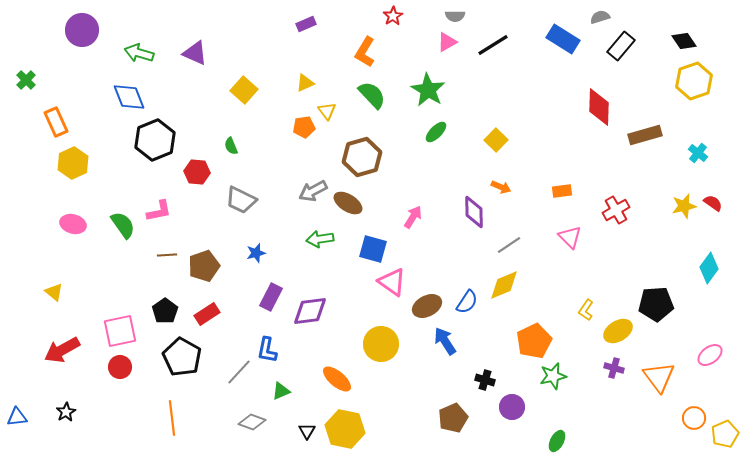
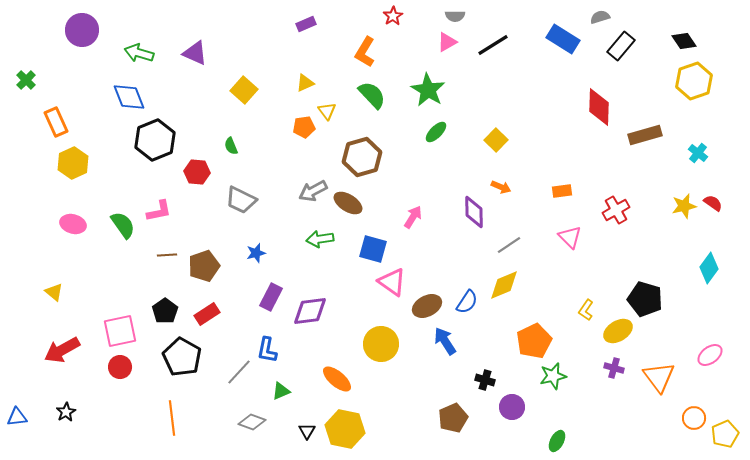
black pentagon at (656, 304): moved 11 px left, 5 px up; rotated 20 degrees clockwise
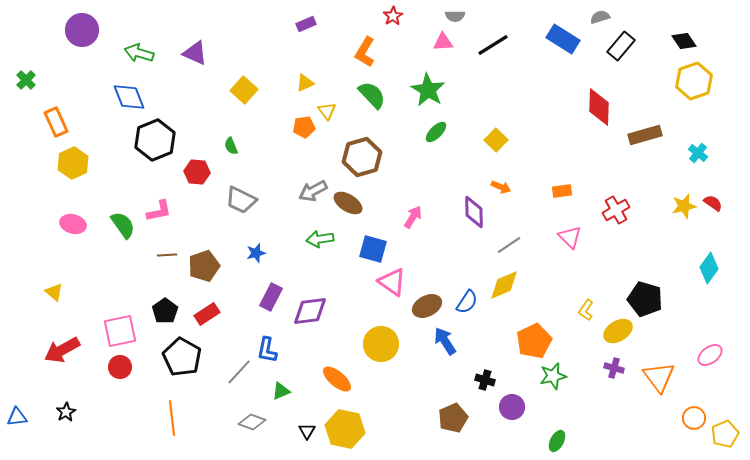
pink triangle at (447, 42): moved 4 px left; rotated 25 degrees clockwise
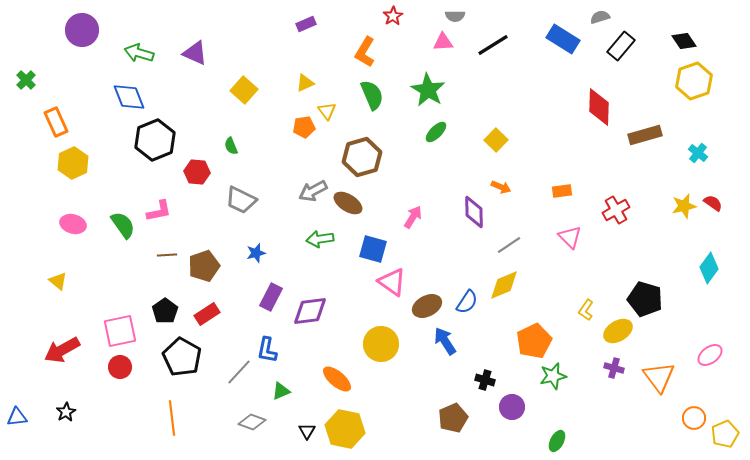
green semicircle at (372, 95): rotated 20 degrees clockwise
yellow triangle at (54, 292): moved 4 px right, 11 px up
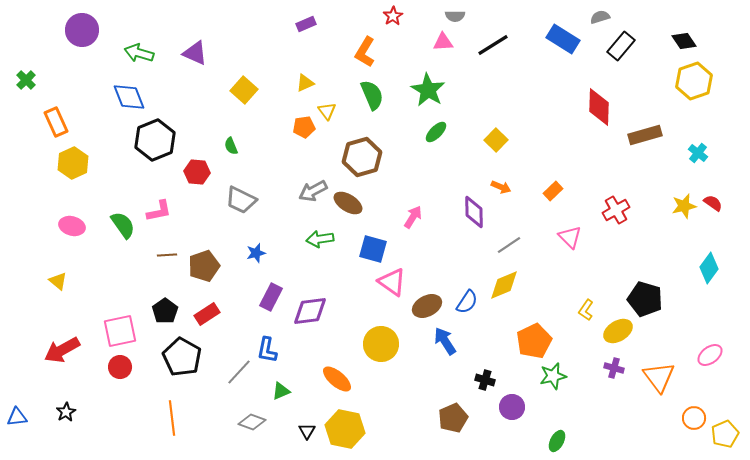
orange rectangle at (562, 191): moved 9 px left; rotated 36 degrees counterclockwise
pink ellipse at (73, 224): moved 1 px left, 2 px down
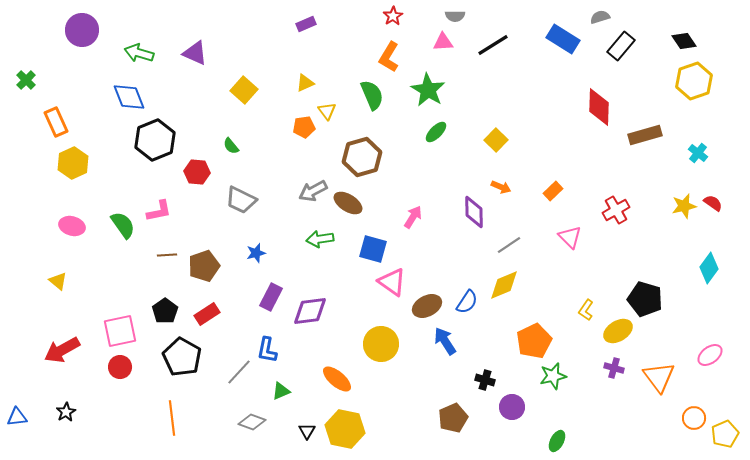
orange L-shape at (365, 52): moved 24 px right, 5 px down
green semicircle at (231, 146): rotated 18 degrees counterclockwise
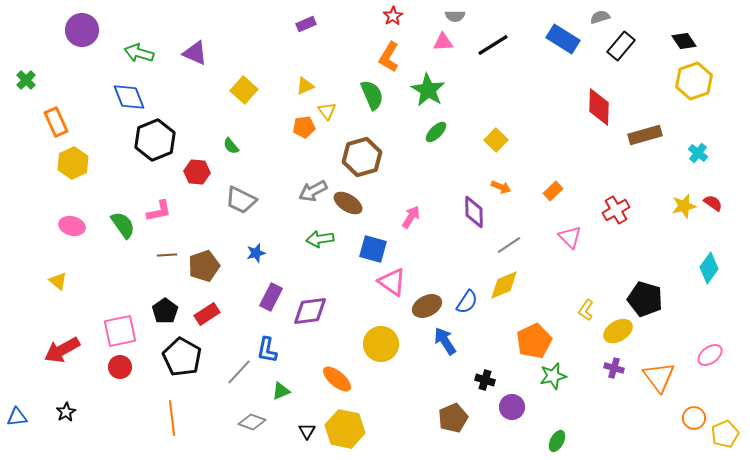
yellow triangle at (305, 83): moved 3 px down
pink arrow at (413, 217): moved 2 px left
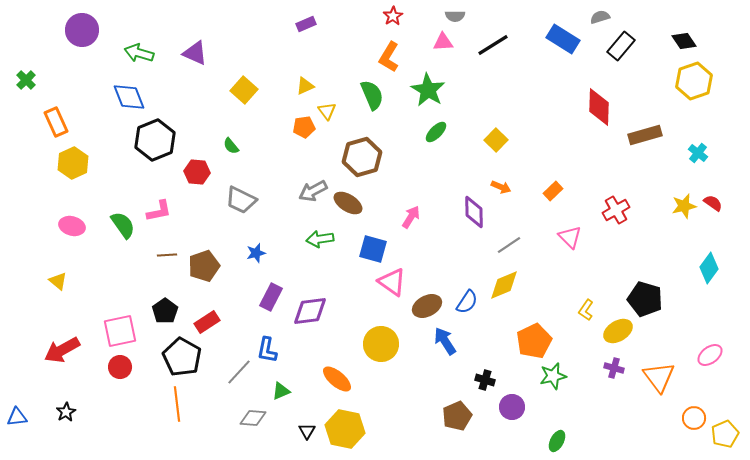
red rectangle at (207, 314): moved 8 px down
orange line at (172, 418): moved 5 px right, 14 px up
brown pentagon at (453, 418): moved 4 px right, 2 px up
gray diamond at (252, 422): moved 1 px right, 4 px up; rotated 16 degrees counterclockwise
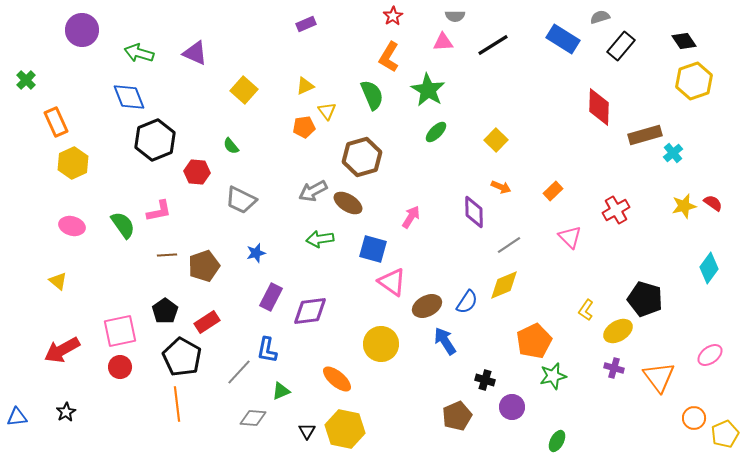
cyan cross at (698, 153): moved 25 px left; rotated 12 degrees clockwise
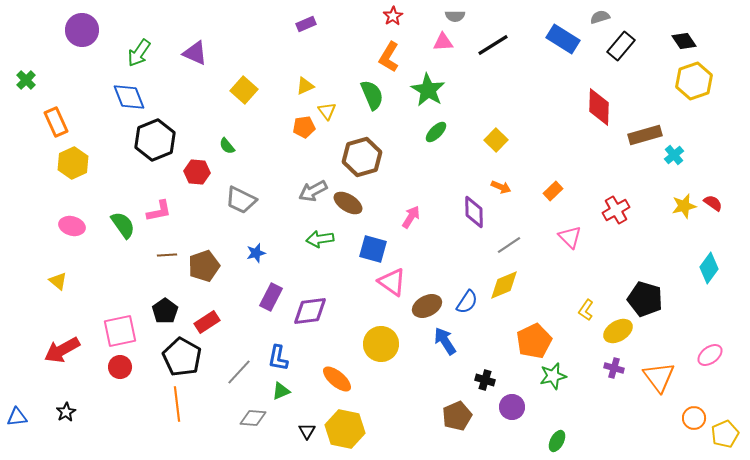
green arrow at (139, 53): rotated 72 degrees counterclockwise
green semicircle at (231, 146): moved 4 px left
cyan cross at (673, 153): moved 1 px right, 2 px down
blue L-shape at (267, 350): moved 11 px right, 8 px down
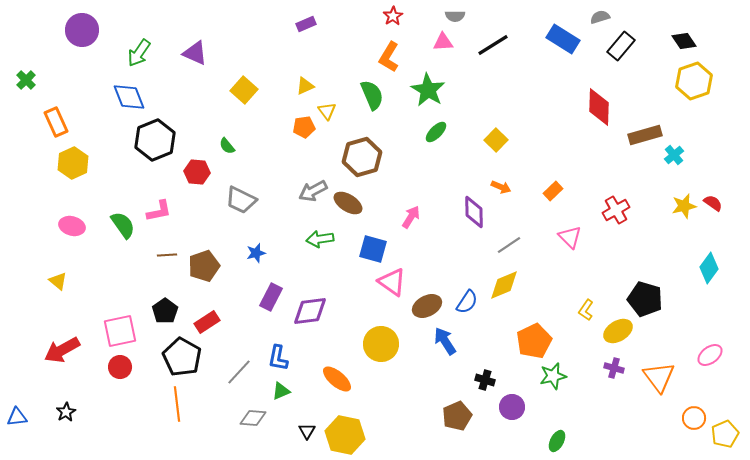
yellow hexagon at (345, 429): moved 6 px down
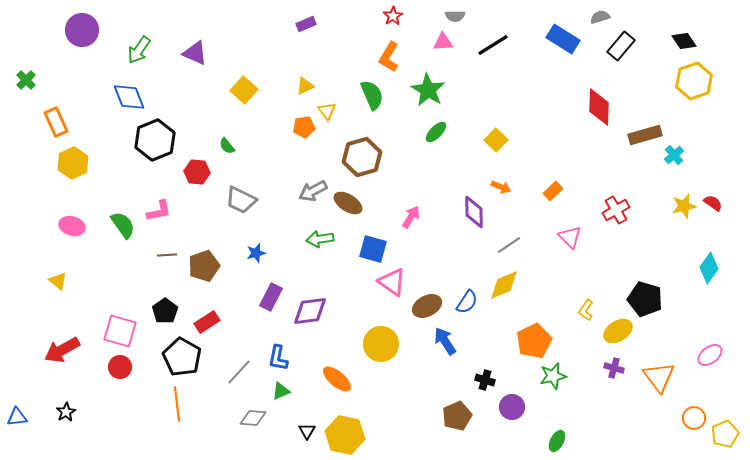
green arrow at (139, 53): moved 3 px up
pink square at (120, 331): rotated 28 degrees clockwise
